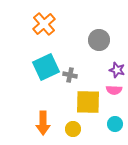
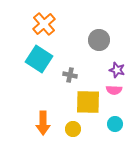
cyan square: moved 7 px left, 8 px up; rotated 32 degrees counterclockwise
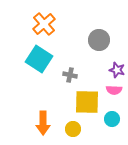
yellow square: moved 1 px left
cyan circle: moved 3 px left, 5 px up
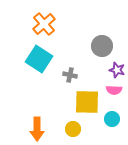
gray circle: moved 3 px right, 6 px down
orange arrow: moved 6 px left, 6 px down
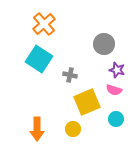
gray circle: moved 2 px right, 2 px up
pink semicircle: rotated 14 degrees clockwise
yellow square: rotated 24 degrees counterclockwise
cyan circle: moved 4 px right
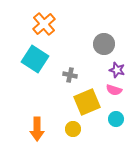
cyan square: moved 4 px left
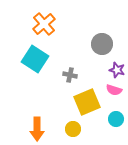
gray circle: moved 2 px left
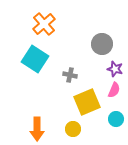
purple star: moved 2 px left, 1 px up
pink semicircle: rotated 84 degrees counterclockwise
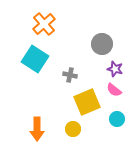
pink semicircle: rotated 105 degrees clockwise
cyan circle: moved 1 px right
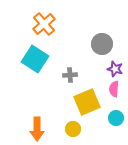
gray cross: rotated 16 degrees counterclockwise
pink semicircle: moved 1 px up; rotated 56 degrees clockwise
cyan circle: moved 1 px left, 1 px up
